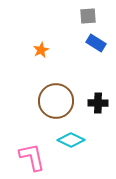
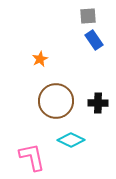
blue rectangle: moved 2 px left, 3 px up; rotated 24 degrees clockwise
orange star: moved 1 px left, 9 px down
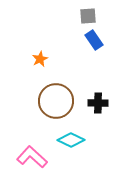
pink L-shape: rotated 36 degrees counterclockwise
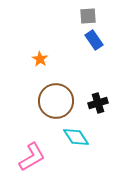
orange star: rotated 14 degrees counterclockwise
black cross: rotated 18 degrees counterclockwise
cyan diamond: moved 5 px right, 3 px up; rotated 32 degrees clockwise
pink L-shape: rotated 108 degrees clockwise
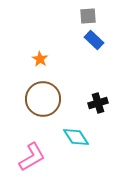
blue rectangle: rotated 12 degrees counterclockwise
brown circle: moved 13 px left, 2 px up
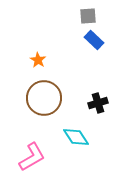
orange star: moved 2 px left, 1 px down
brown circle: moved 1 px right, 1 px up
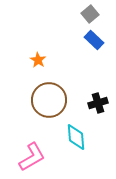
gray square: moved 2 px right, 2 px up; rotated 36 degrees counterclockwise
brown circle: moved 5 px right, 2 px down
cyan diamond: rotated 28 degrees clockwise
